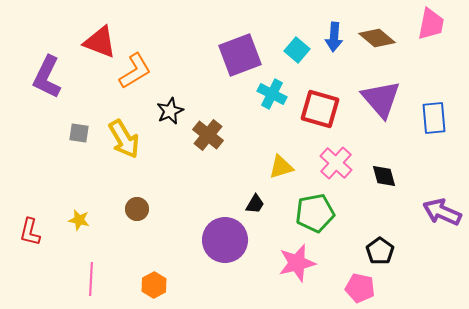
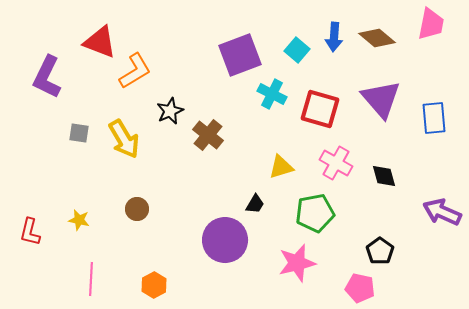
pink cross: rotated 12 degrees counterclockwise
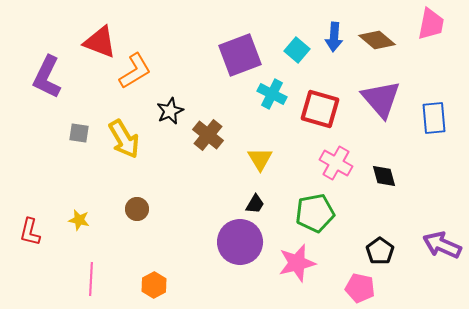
brown diamond: moved 2 px down
yellow triangle: moved 21 px left, 8 px up; rotated 44 degrees counterclockwise
purple arrow: moved 33 px down
purple circle: moved 15 px right, 2 px down
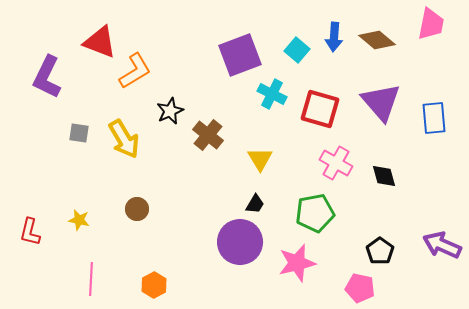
purple triangle: moved 3 px down
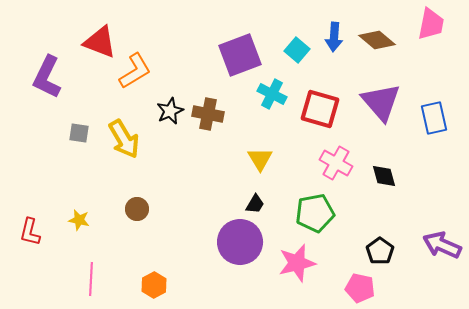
blue rectangle: rotated 8 degrees counterclockwise
brown cross: moved 21 px up; rotated 28 degrees counterclockwise
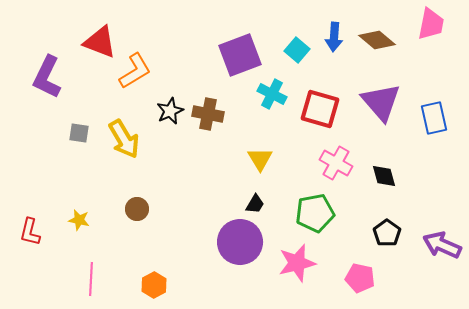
black pentagon: moved 7 px right, 18 px up
pink pentagon: moved 10 px up
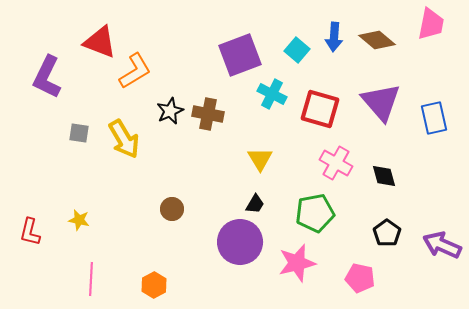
brown circle: moved 35 px right
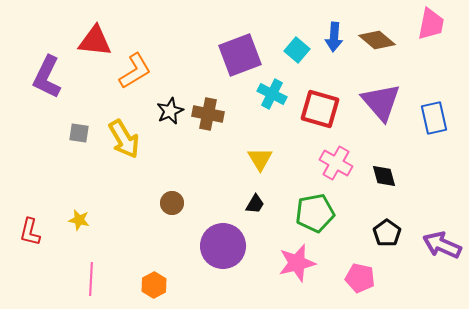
red triangle: moved 5 px left, 1 px up; rotated 15 degrees counterclockwise
brown circle: moved 6 px up
purple circle: moved 17 px left, 4 px down
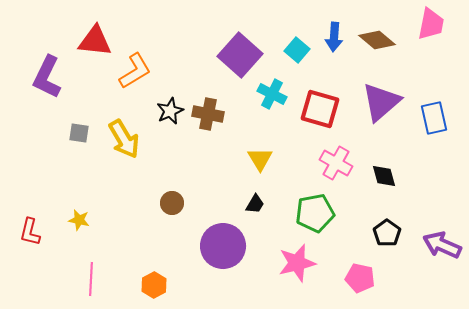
purple square: rotated 27 degrees counterclockwise
purple triangle: rotated 30 degrees clockwise
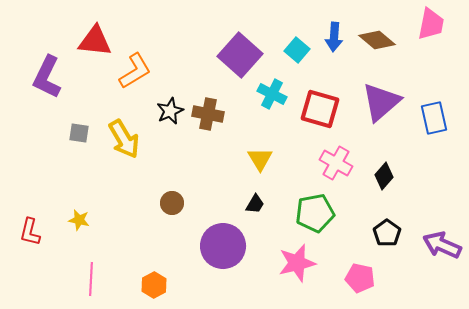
black diamond: rotated 56 degrees clockwise
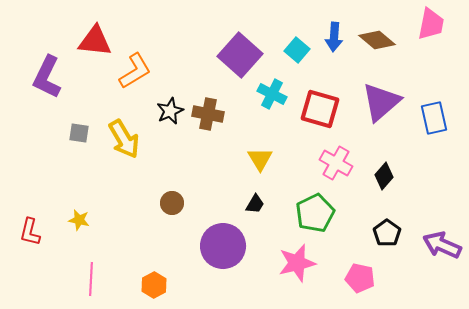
green pentagon: rotated 15 degrees counterclockwise
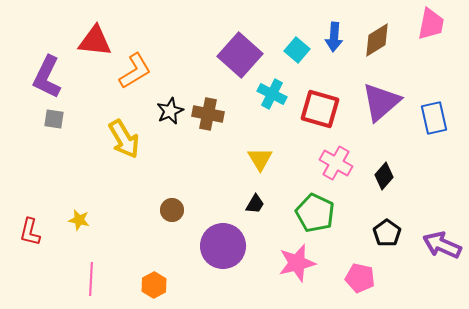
brown diamond: rotated 72 degrees counterclockwise
gray square: moved 25 px left, 14 px up
brown circle: moved 7 px down
green pentagon: rotated 21 degrees counterclockwise
